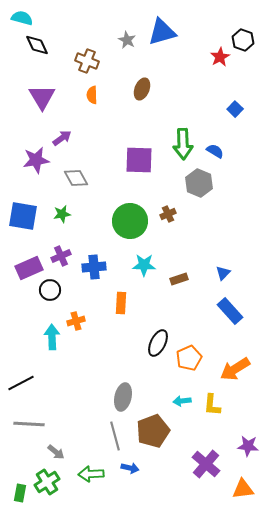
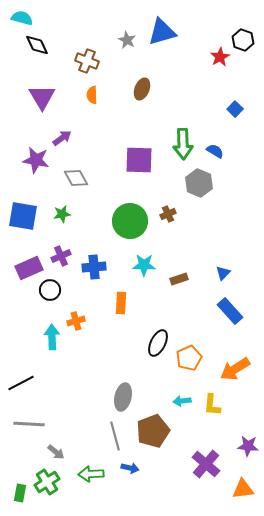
purple star at (36, 160): rotated 20 degrees clockwise
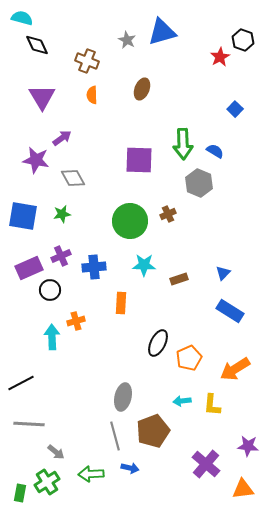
gray diamond at (76, 178): moved 3 px left
blue rectangle at (230, 311): rotated 16 degrees counterclockwise
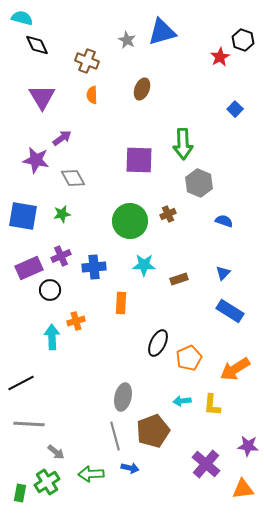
blue semicircle at (215, 151): moved 9 px right, 70 px down; rotated 12 degrees counterclockwise
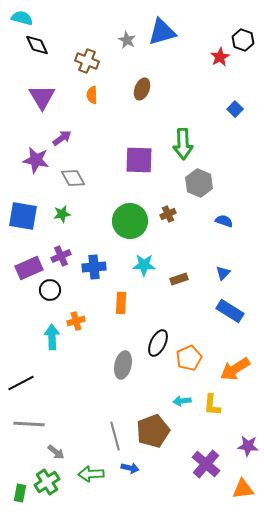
gray ellipse at (123, 397): moved 32 px up
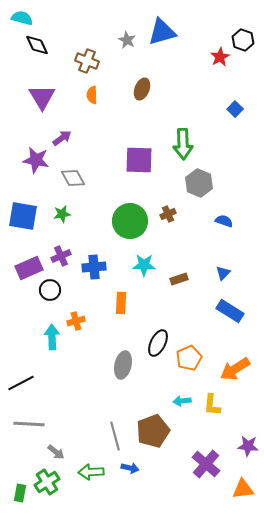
green arrow at (91, 474): moved 2 px up
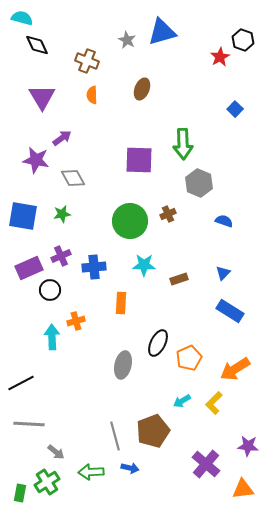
cyan arrow at (182, 401): rotated 24 degrees counterclockwise
yellow L-shape at (212, 405): moved 2 px right, 2 px up; rotated 40 degrees clockwise
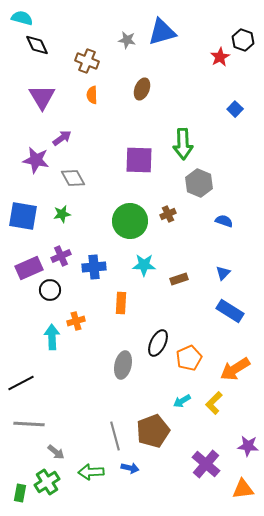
gray star at (127, 40): rotated 18 degrees counterclockwise
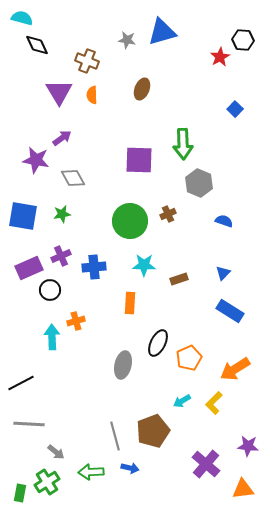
black hexagon at (243, 40): rotated 15 degrees counterclockwise
purple triangle at (42, 97): moved 17 px right, 5 px up
orange rectangle at (121, 303): moved 9 px right
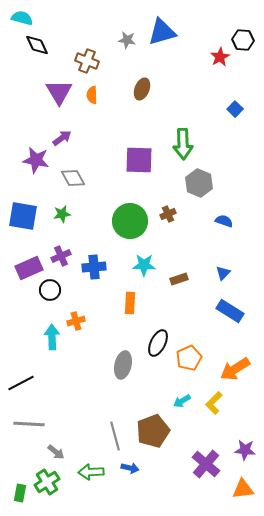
purple star at (248, 446): moved 3 px left, 4 px down
